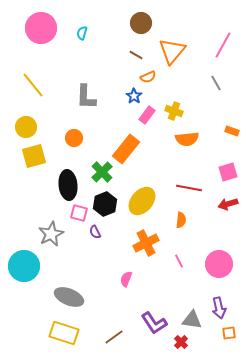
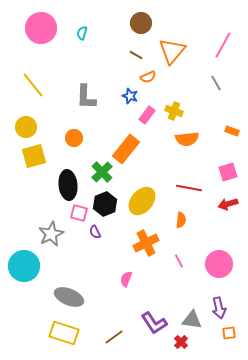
blue star at (134, 96): moved 4 px left; rotated 14 degrees counterclockwise
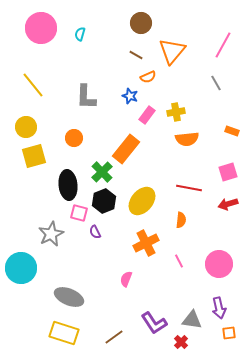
cyan semicircle at (82, 33): moved 2 px left, 1 px down
yellow cross at (174, 111): moved 2 px right, 1 px down; rotated 30 degrees counterclockwise
black hexagon at (105, 204): moved 1 px left, 3 px up
cyan circle at (24, 266): moved 3 px left, 2 px down
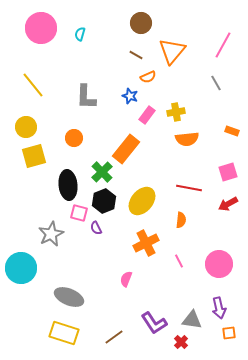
red arrow at (228, 204): rotated 12 degrees counterclockwise
purple semicircle at (95, 232): moved 1 px right, 4 px up
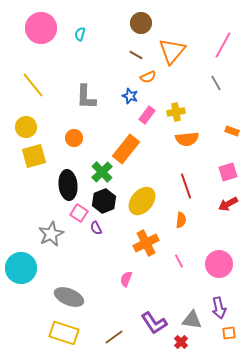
red line at (189, 188): moved 3 px left, 2 px up; rotated 60 degrees clockwise
pink square at (79, 213): rotated 18 degrees clockwise
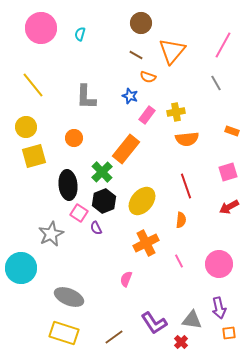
orange semicircle at (148, 77): rotated 42 degrees clockwise
red arrow at (228, 204): moved 1 px right, 3 px down
